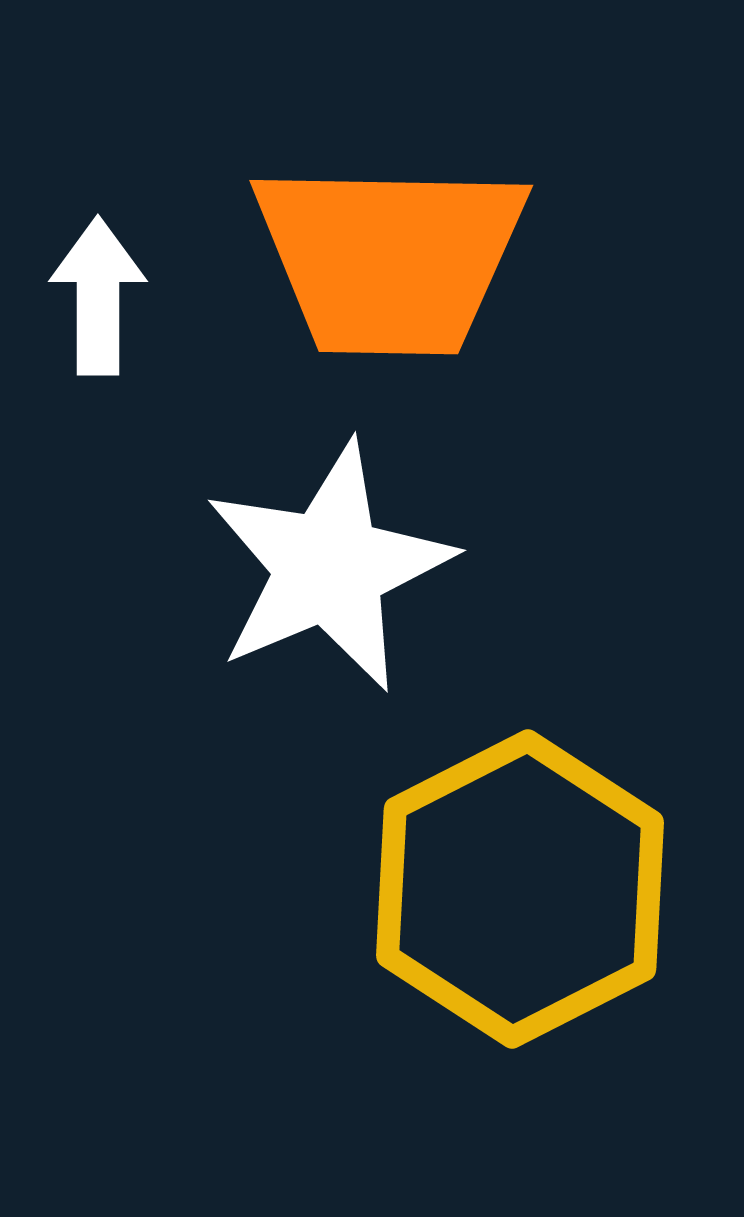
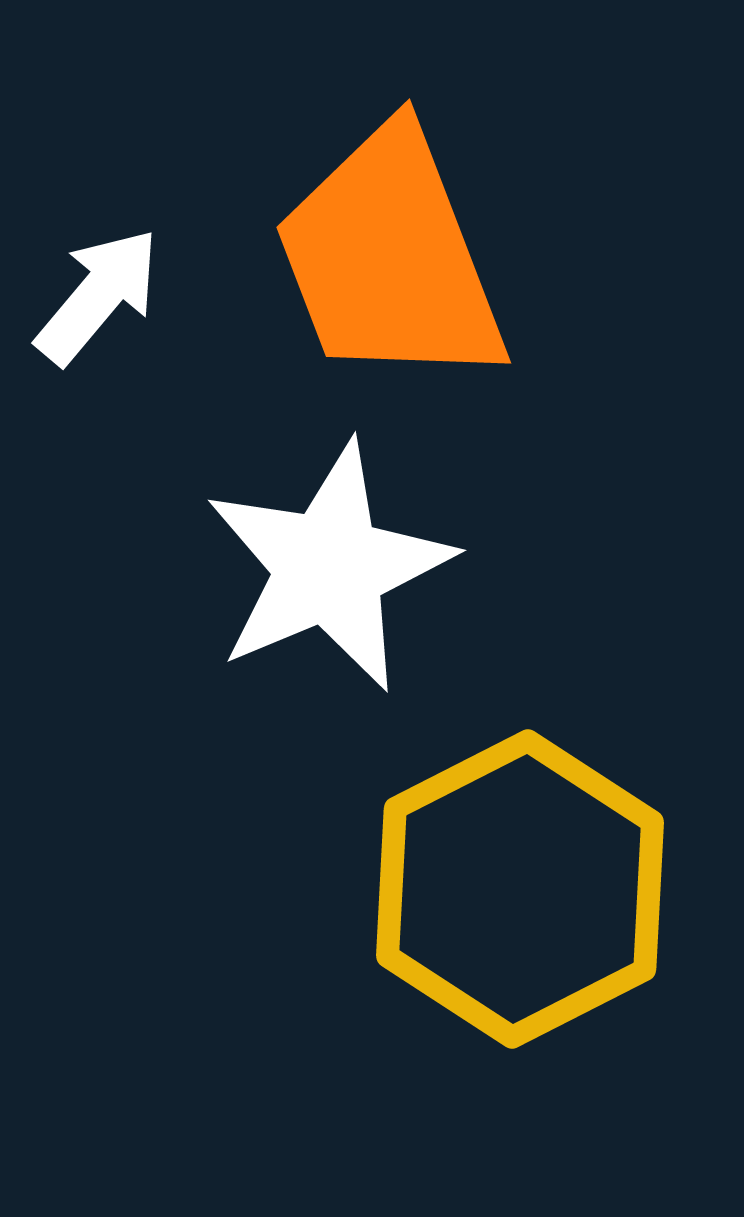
orange trapezoid: rotated 68 degrees clockwise
white arrow: rotated 40 degrees clockwise
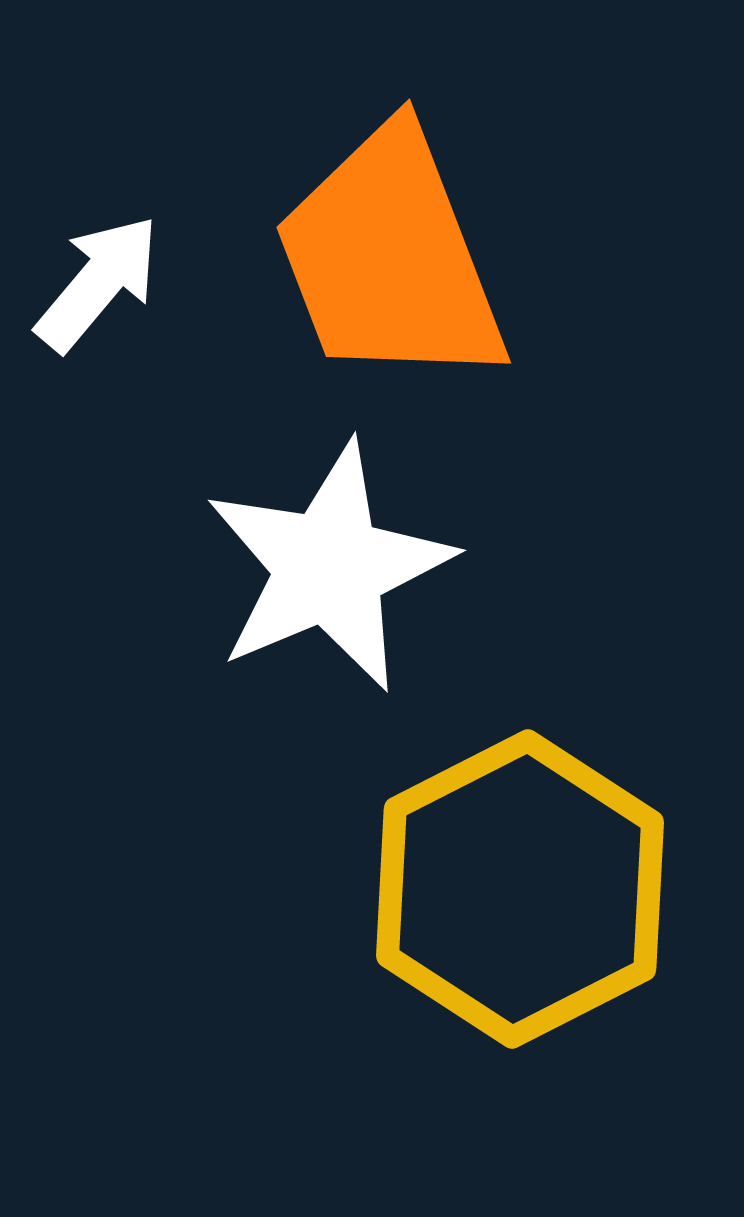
white arrow: moved 13 px up
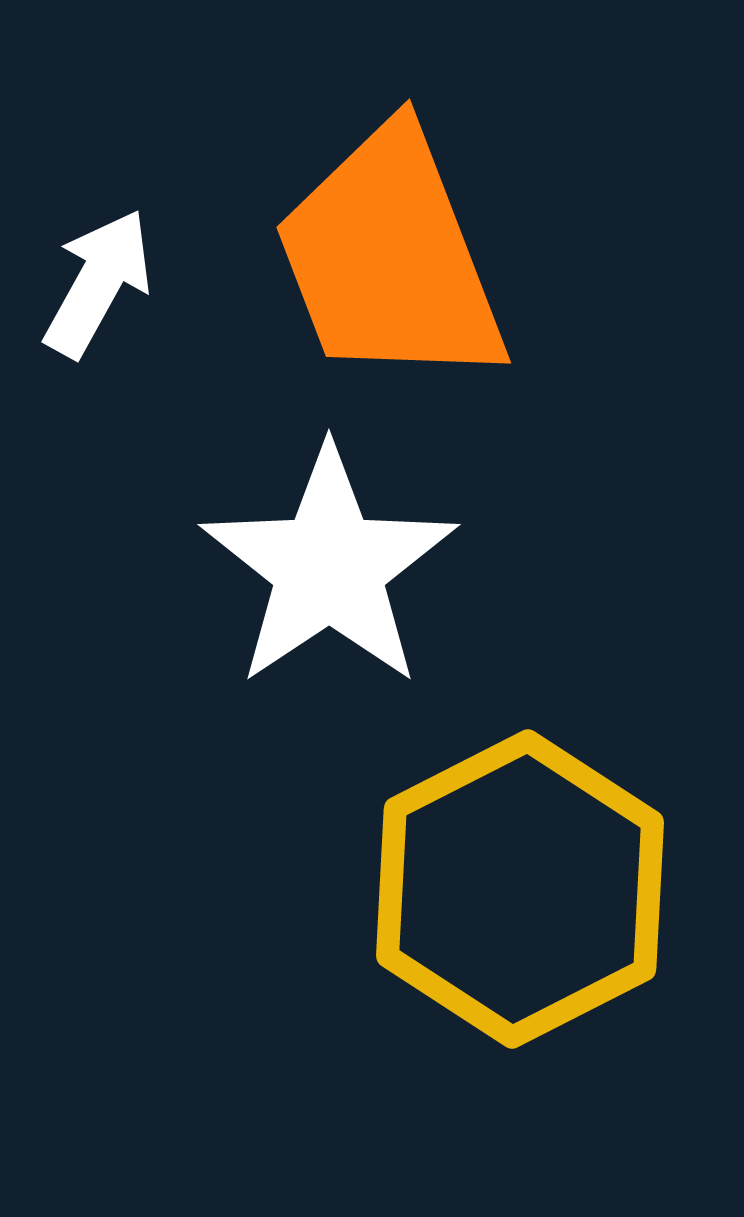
white arrow: rotated 11 degrees counterclockwise
white star: rotated 11 degrees counterclockwise
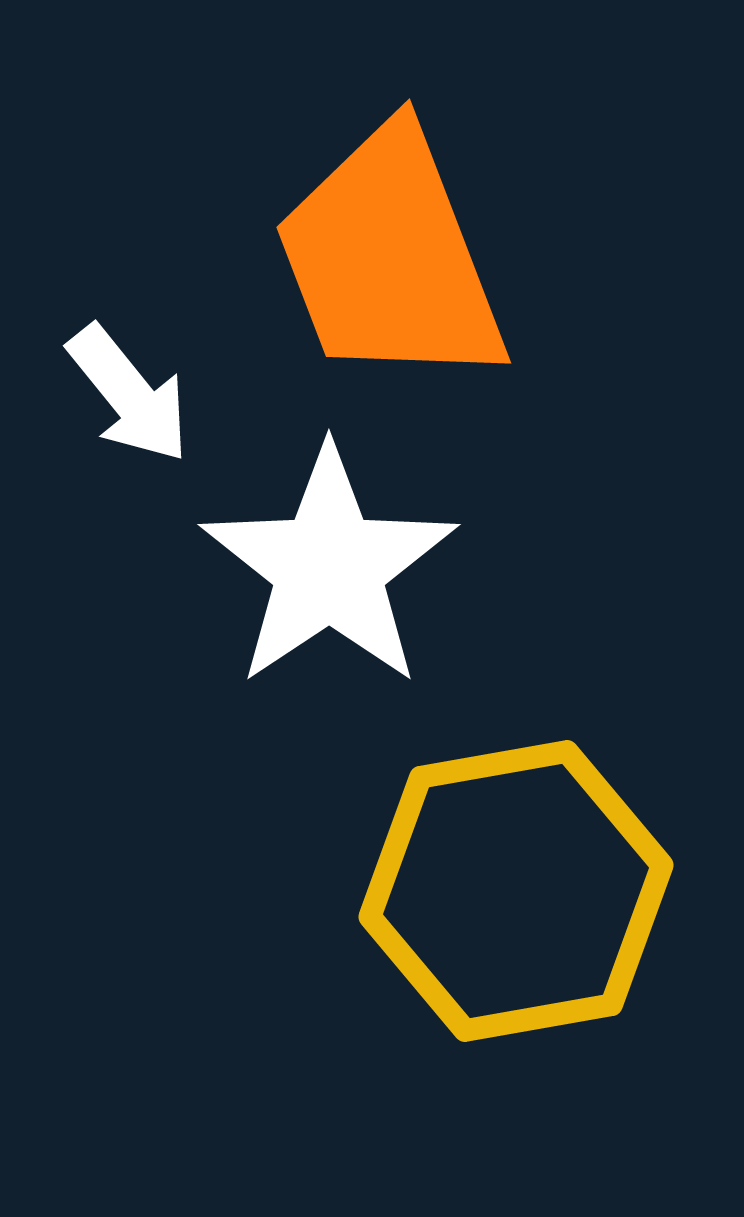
white arrow: moved 31 px right, 111 px down; rotated 112 degrees clockwise
yellow hexagon: moved 4 px left, 2 px down; rotated 17 degrees clockwise
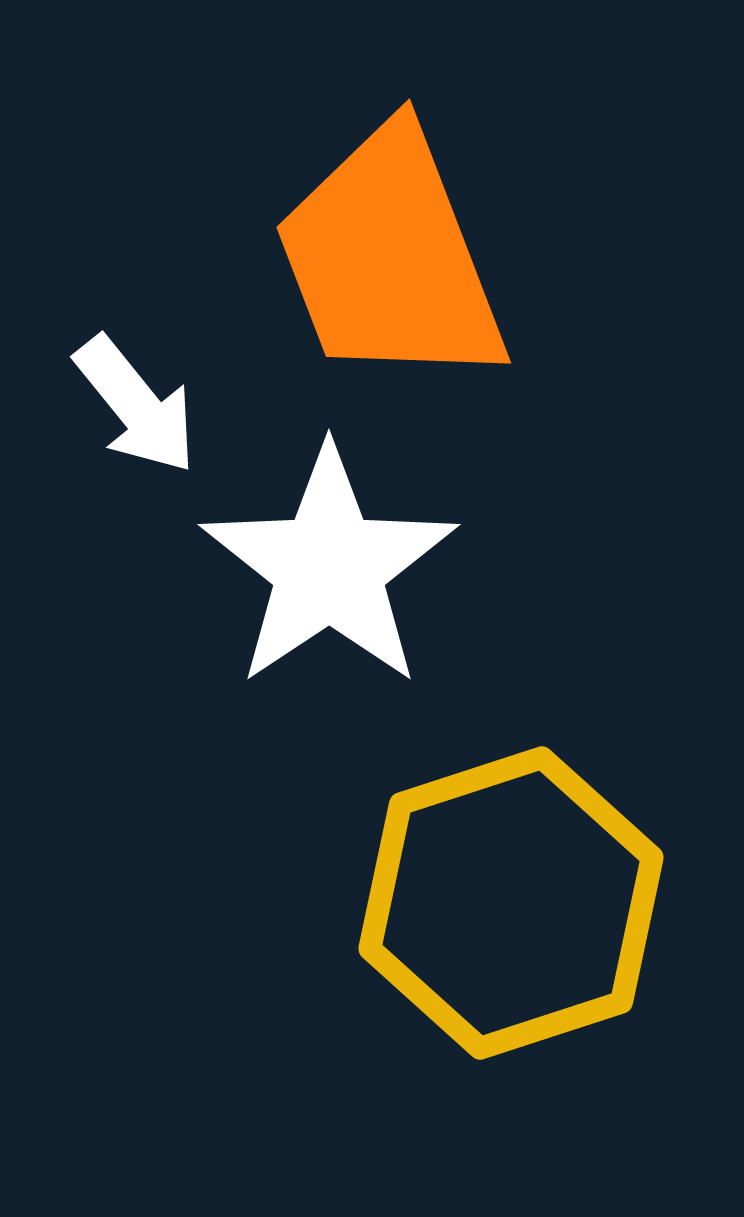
white arrow: moved 7 px right, 11 px down
yellow hexagon: moved 5 px left, 12 px down; rotated 8 degrees counterclockwise
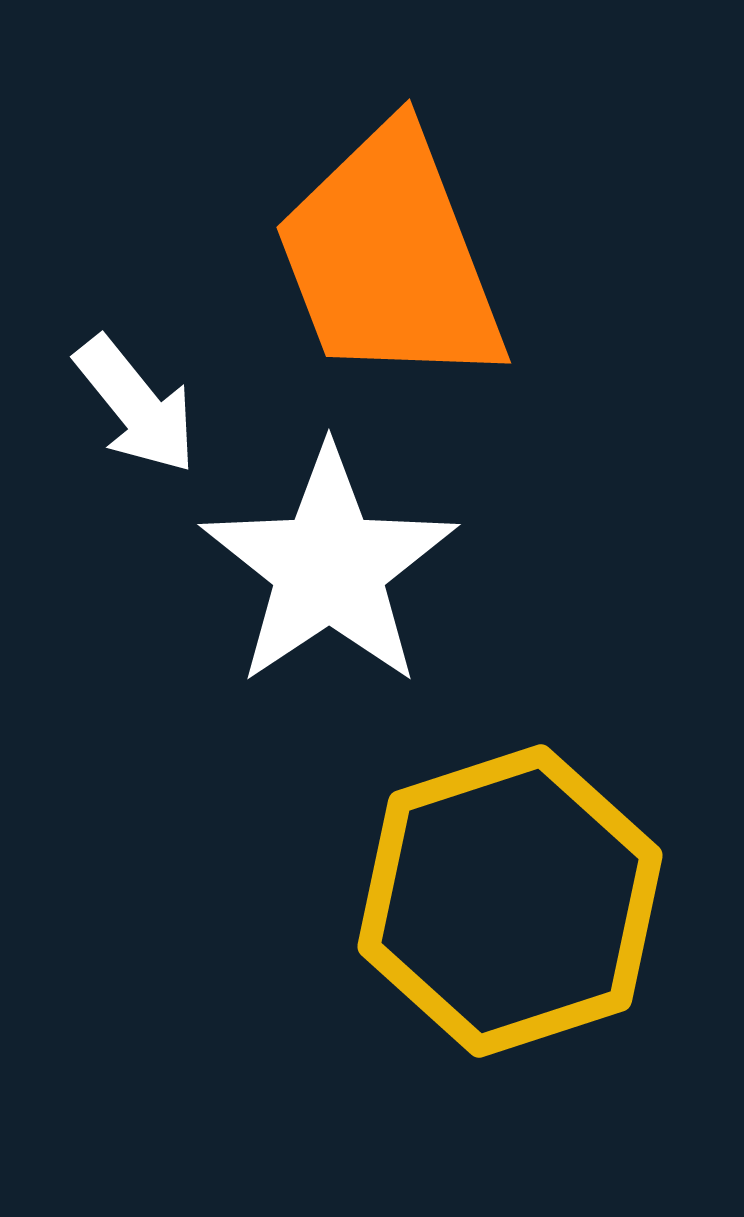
yellow hexagon: moved 1 px left, 2 px up
